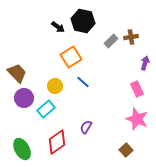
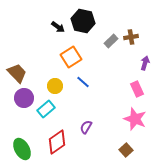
pink star: moved 2 px left
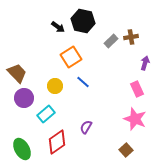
cyan rectangle: moved 5 px down
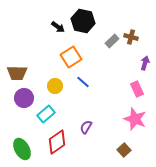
brown cross: rotated 24 degrees clockwise
gray rectangle: moved 1 px right
brown trapezoid: rotated 135 degrees clockwise
brown square: moved 2 px left
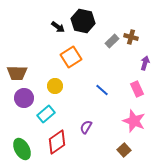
blue line: moved 19 px right, 8 px down
pink star: moved 1 px left, 2 px down
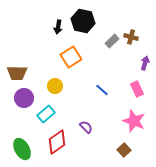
black arrow: rotated 64 degrees clockwise
purple semicircle: rotated 104 degrees clockwise
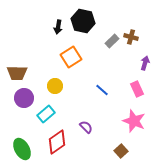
brown square: moved 3 px left, 1 px down
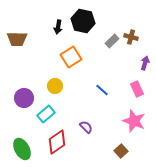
brown trapezoid: moved 34 px up
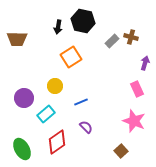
blue line: moved 21 px left, 12 px down; rotated 64 degrees counterclockwise
